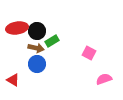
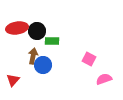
green rectangle: rotated 32 degrees clockwise
brown arrow: moved 3 px left, 8 px down; rotated 91 degrees counterclockwise
pink square: moved 6 px down
blue circle: moved 6 px right, 1 px down
red triangle: rotated 40 degrees clockwise
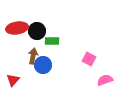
pink semicircle: moved 1 px right, 1 px down
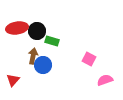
green rectangle: rotated 16 degrees clockwise
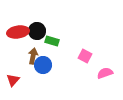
red ellipse: moved 1 px right, 4 px down
pink square: moved 4 px left, 3 px up
pink semicircle: moved 7 px up
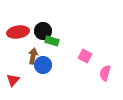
black circle: moved 6 px right
pink semicircle: rotated 56 degrees counterclockwise
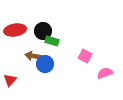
red ellipse: moved 3 px left, 2 px up
brown arrow: rotated 91 degrees counterclockwise
blue circle: moved 2 px right, 1 px up
pink semicircle: rotated 56 degrees clockwise
red triangle: moved 3 px left
